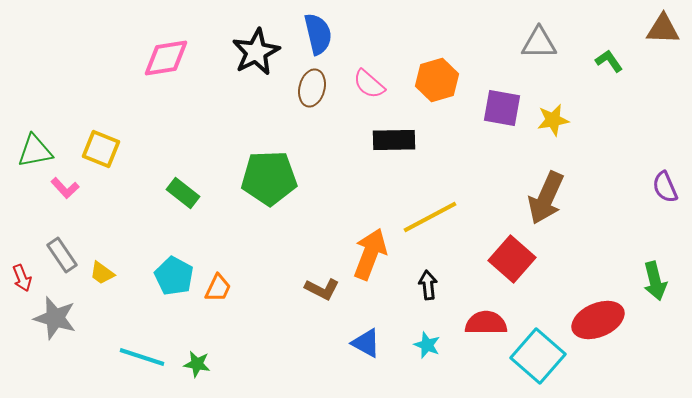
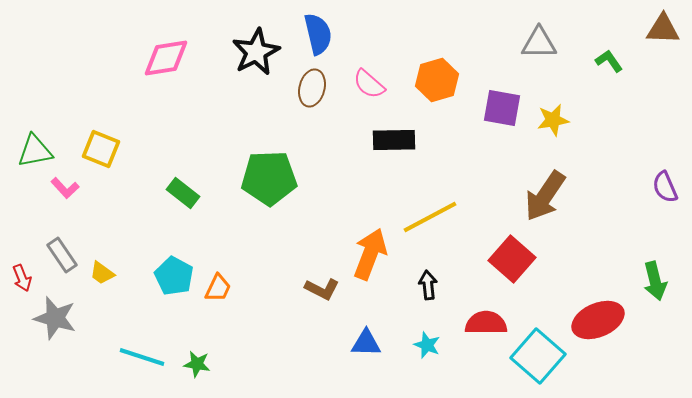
brown arrow: moved 1 px left, 2 px up; rotated 10 degrees clockwise
blue triangle: rotated 28 degrees counterclockwise
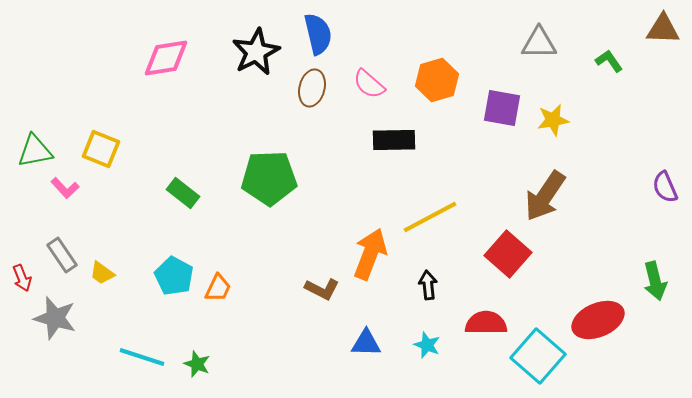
red square: moved 4 px left, 5 px up
green star: rotated 12 degrees clockwise
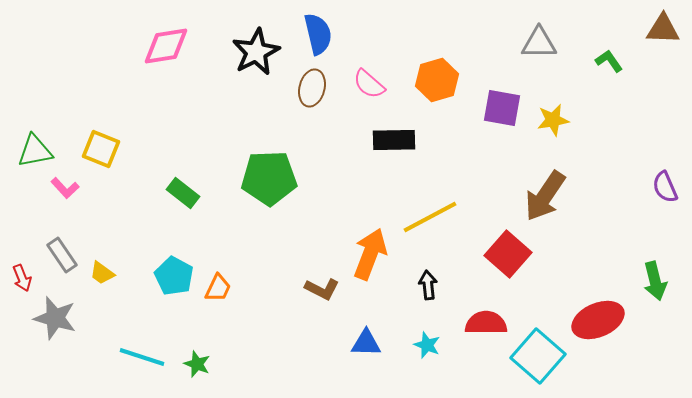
pink diamond: moved 12 px up
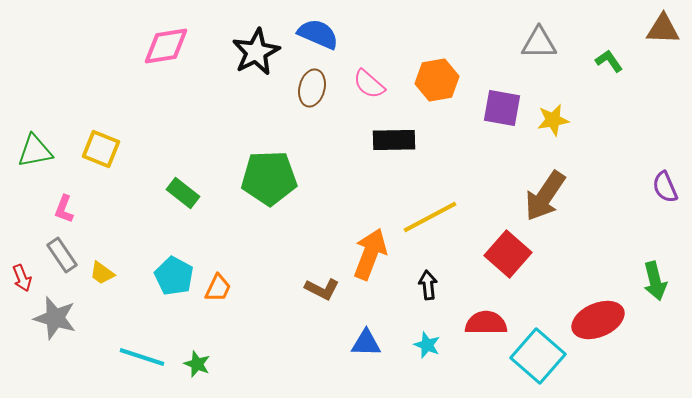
blue semicircle: rotated 54 degrees counterclockwise
orange hexagon: rotated 6 degrees clockwise
pink L-shape: moved 1 px left, 21 px down; rotated 64 degrees clockwise
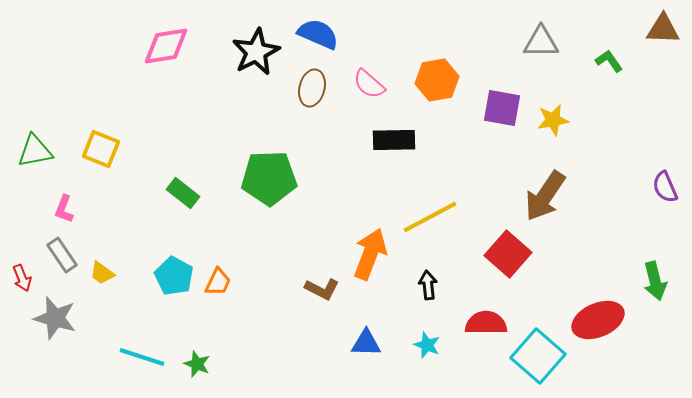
gray triangle: moved 2 px right, 1 px up
orange trapezoid: moved 6 px up
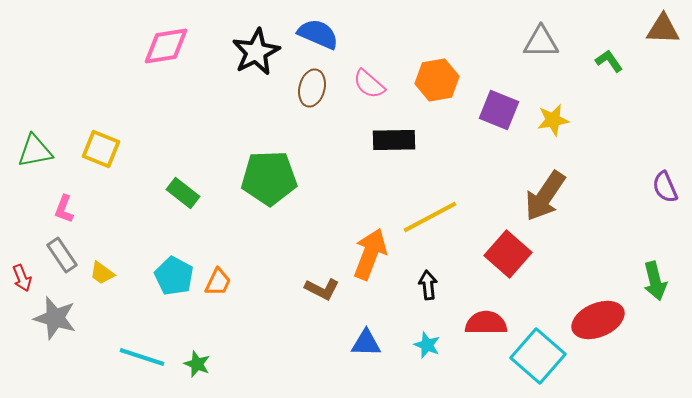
purple square: moved 3 px left, 2 px down; rotated 12 degrees clockwise
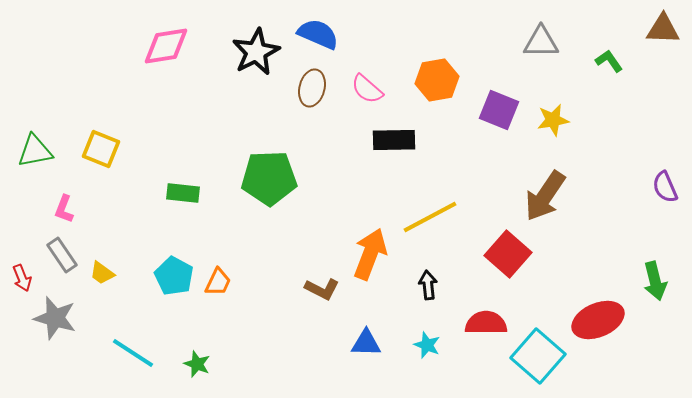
pink semicircle: moved 2 px left, 5 px down
green rectangle: rotated 32 degrees counterclockwise
cyan line: moved 9 px left, 4 px up; rotated 15 degrees clockwise
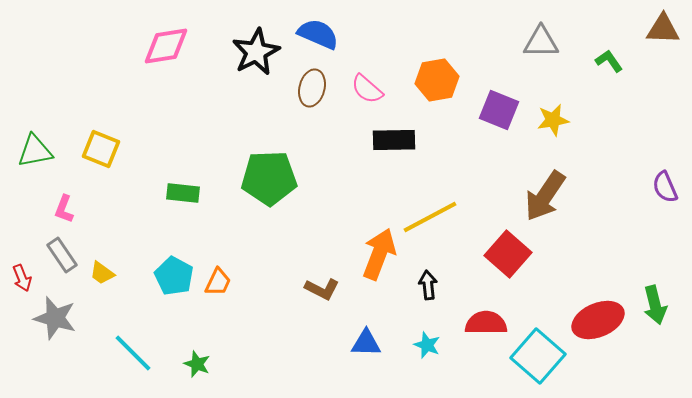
orange arrow: moved 9 px right
green arrow: moved 24 px down
cyan line: rotated 12 degrees clockwise
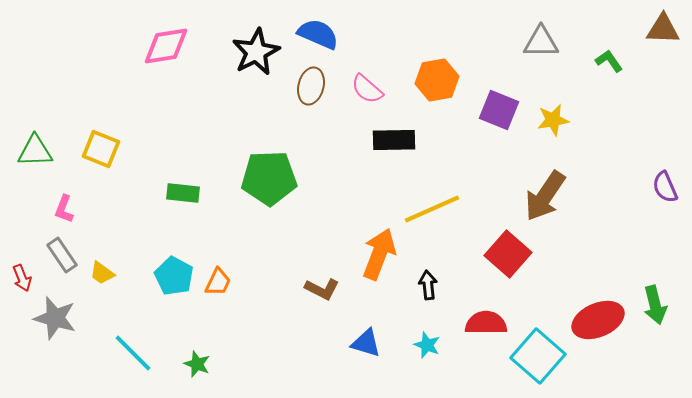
brown ellipse: moved 1 px left, 2 px up
green triangle: rotated 9 degrees clockwise
yellow line: moved 2 px right, 8 px up; rotated 4 degrees clockwise
blue triangle: rotated 16 degrees clockwise
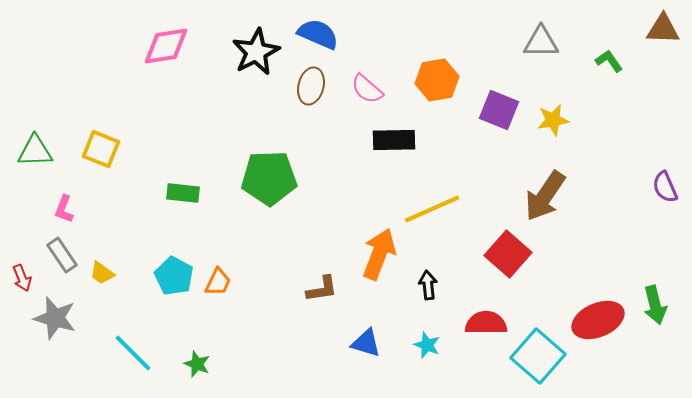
brown L-shape: rotated 36 degrees counterclockwise
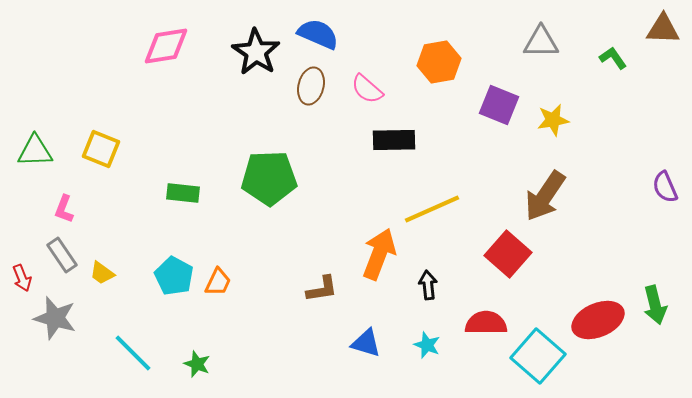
black star: rotated 12 degrees counterclockwise
green L-shape: moved 4 px right, 3 px up
orange hexagon: moved 2 px right, 18 px up
purple square: moved 5 px up
